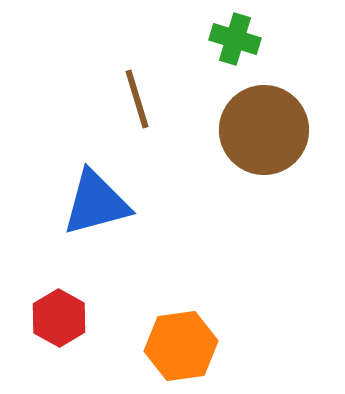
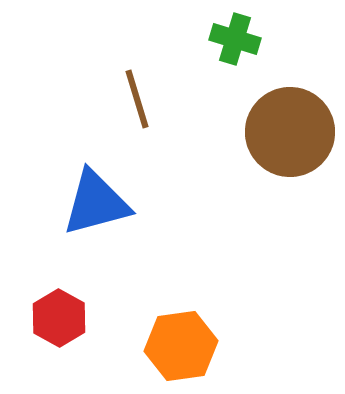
brown circle: moved 26 px right, 2 px down
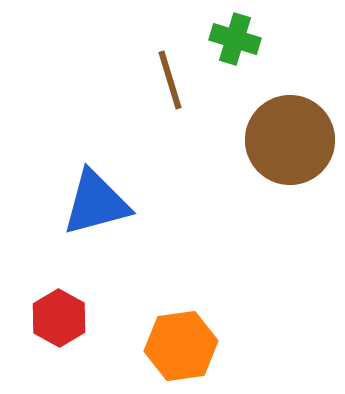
brown line: moved 33 px right, 19 px up
brown circle: moved 8 px down
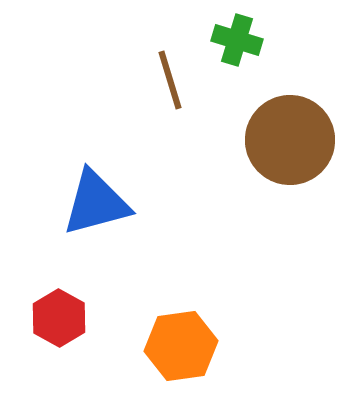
green cross: moved 2 px right, 1 px down
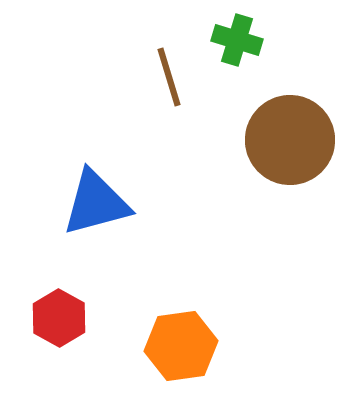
brown line: moved 1 px left, 3 px up
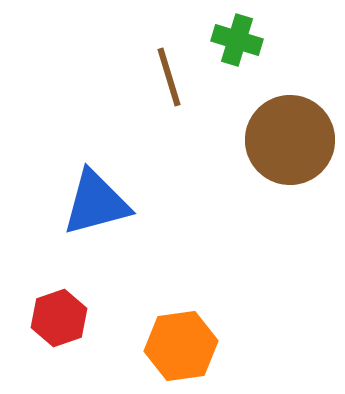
red hexagon: rotated 12 degrees clockwise
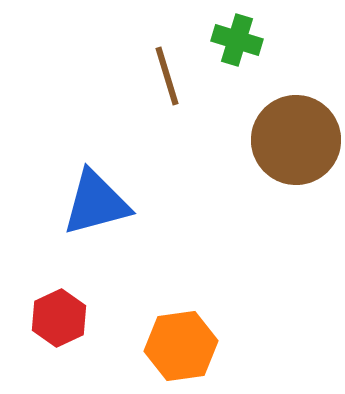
brown line: moved 2 px left, 1 px up
brown circle: moved 6 px right
red hexagon: rotated 6 degrees counterclockwise
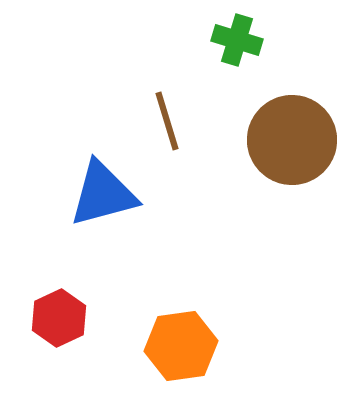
brown line: moved 45 px down
brown circle: moved 4 px left
blue triangle: moved 7 px right, 9 px up
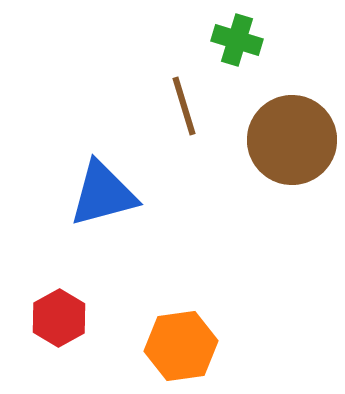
brown line: moved 17 px right, 15 px up
red hexagon: rotated 4 degrees counterclockwise
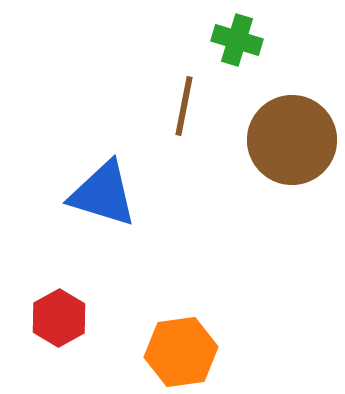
brown line: rotated 28 degrees clockwise
blue triangle: rotated 32 degrees clockwise
orange hexagon: moved 6 px down
